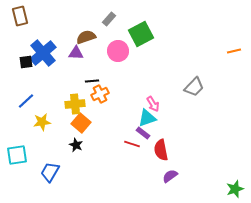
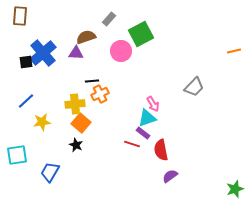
brown rectangle: rotated 18 degrees clockwise
pink circle: moved 3 px right
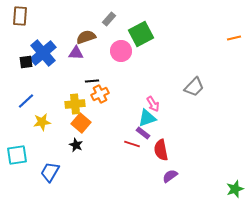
orange line: moved 13 px up
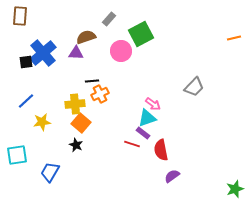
pink arrow: rotated 21 degrees counterclockwise
purple semicircle: moved 2 px right
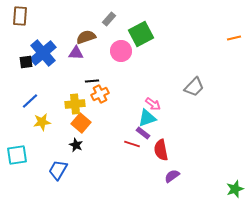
blue line: moved 4 px right
blue trapezoid: moved 8 px right, 2 px up
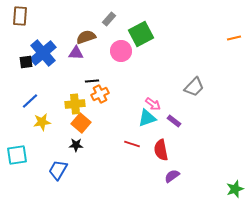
purple rectangle: moved 31 px right, 12 px up
black star: rotated 24 degrees counterclockwise
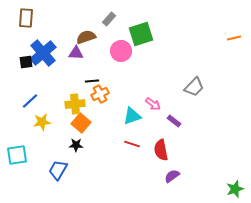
brown rectangle: moved 6 px right, 2 px down
green square: rotated 10 degrees clockwise
cyan triangle: moved 15 px left, 2 px up
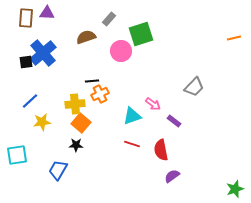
purple triangle: moved 29 px left, 40 px up
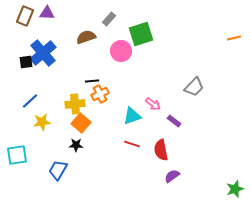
brown rectangle: moved 1 px left, 2 px up; rotated 18 degrees clockwise
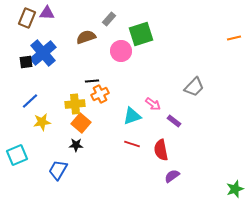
brown rectangle: moved 2 px right, 2 px down
cyan square: rotated 15 degrees counterclockwise
